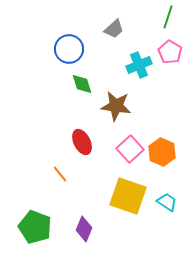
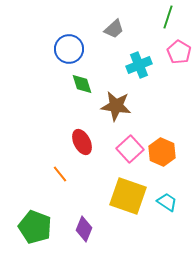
pink pentagon: moved 9 px right
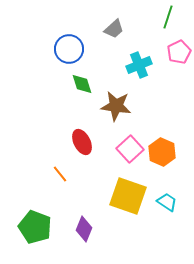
pink pentagon: rotated 15 degrees clockwise
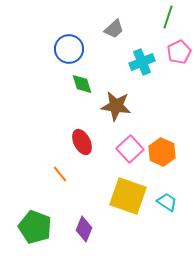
cyan cross: moved 3 px right, 3 px up
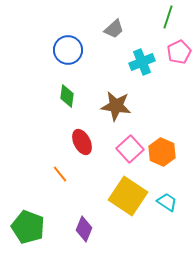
blue circle: moved 1 px left, 1 px down
green diamond: moved 15 px left, 12 px down; rotated 25 degrees clockwise
yellow square: rotated 15 degrees clockwise
green pentagon: moved 7 px left
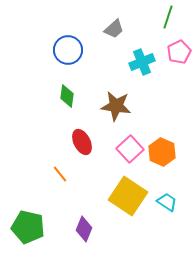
green pentagon: rotated 8 degrees counterclockwise
